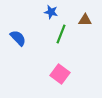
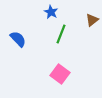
blue star: rotated 16 degrees clockwise
brown triangle: moved 7 px right; rotated 40 degrees counterclockwise
blue semicircle: moved 1 px down
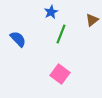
blue star: rotated 16 degrees clockwise
